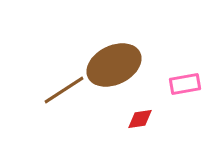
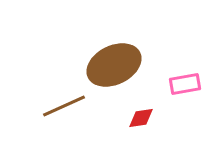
brown line: moved 16 px down; rotated 9 degrees clockwise
red diamond: moved 1 px right, 1 px up
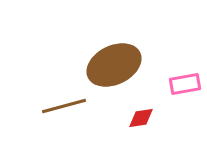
brown line: rotated 9 degrees clockwise
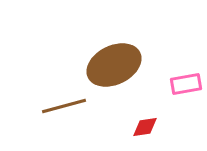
pink rectangle: moved 1 px right
red diamond: moved 4 px right, 9 px down
